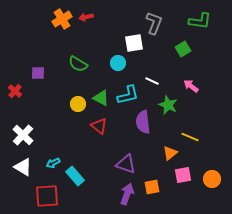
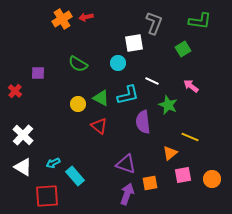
orange square: moved 2 px left, 4 px up
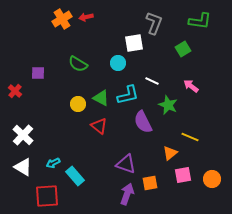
purple semicircle: rotated 20 degrees counterclockwise
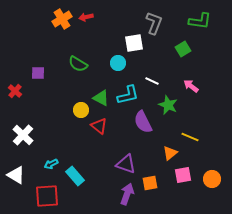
yellow circle: moved 3 px right, 6 px down
cyan arrow: moved 2 px left, 1 px down
white triangle: moved 7 px left, 8 px down
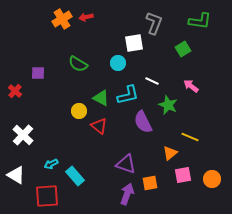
yellow circle: moved 2 px left, 1 px down
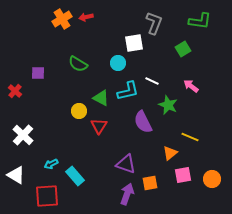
cyan L-shape: moved 4 px up
red triangle: rotated 24 degrees clockwise
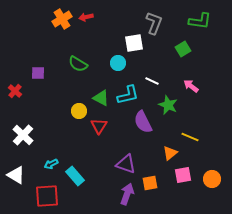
cyan L-shape: moved 4 px down
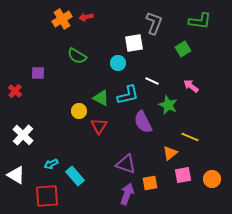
green semicircle: moved 1 px left, 8 px up
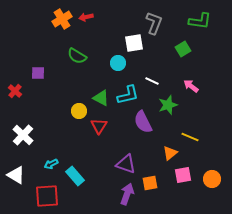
green star: rotated 30 degrees clockwise
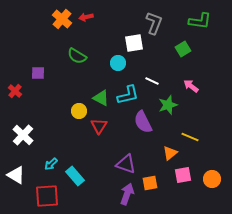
orange cross: rotated 18 degrees counterclockwise
cyan arrow: rotated 16 degrees counterclockwise
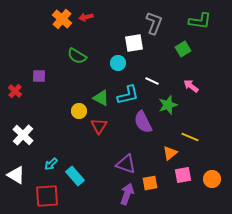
purple square: moved 1 px right, 3 px down
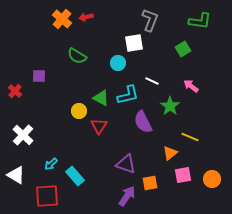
gray L-shape: moved 4 px left, 3 px up
green star: moved 2 px right, 1 px down; rotated 18 degrees counterclockwise
purple arrow: moved 2 px down; rotated 15 degrees clockwise
